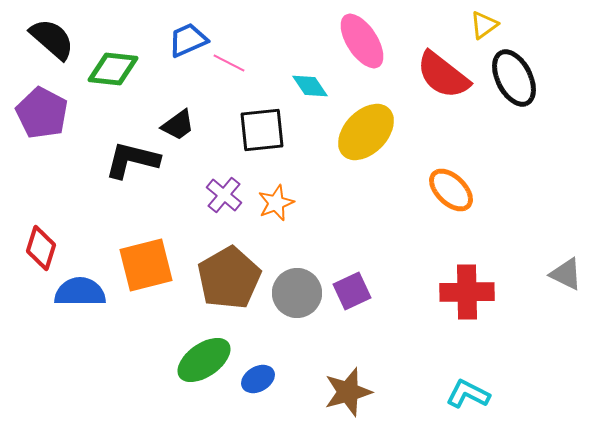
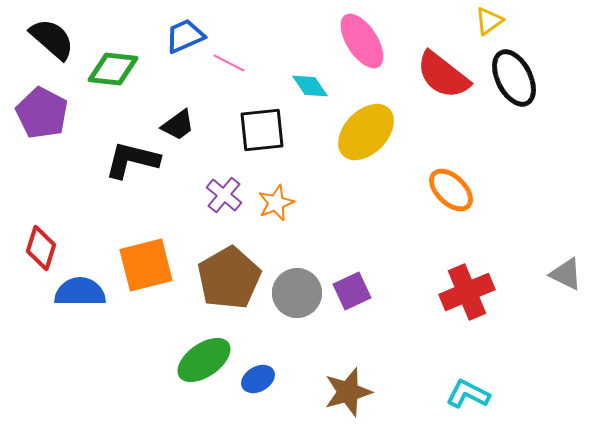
yellow triangle: moved 5 px right, 4 px up
blue trapezoid: moved 3 px left, 4 px up
red cross: rotated 22 degrees counterclockwise
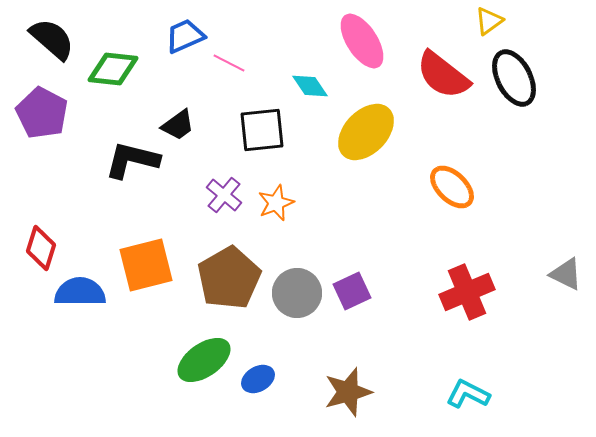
orange ellipse: moved 1 px right, 3 px up
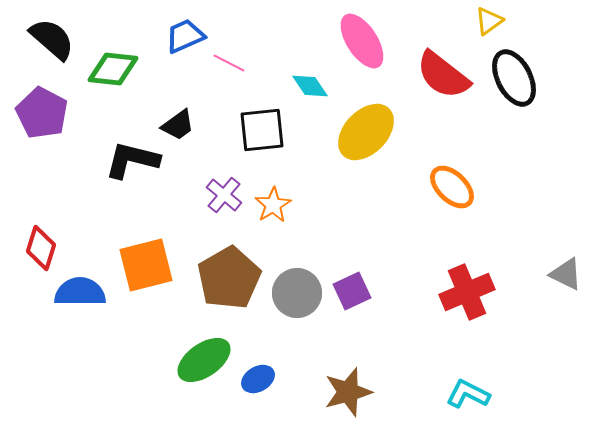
orange star: moved 3 px left, 2 px down; rotated 9 degrees counterclockwise
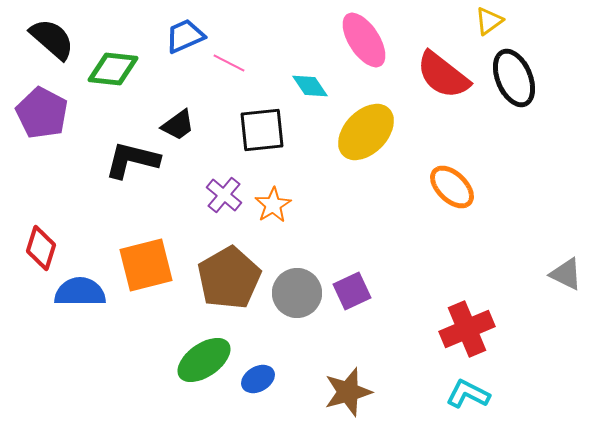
pink ellipse: moved 2 px right, 1 px up
black ellipse: rotated 4 degrees clockwise
red cross: moved 37 px down
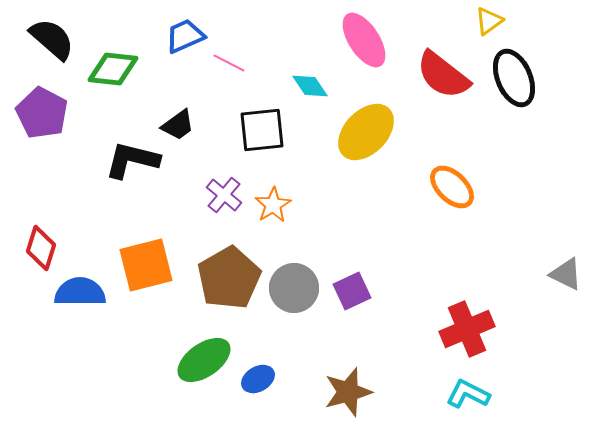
gray circle: moved 3 px left, 5 px up
